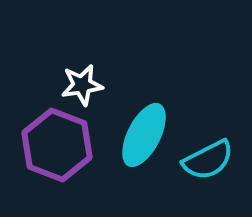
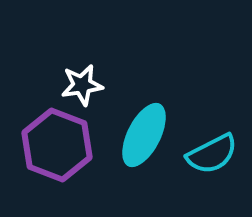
cyan semicircle: moved 4 px right, 6 px up
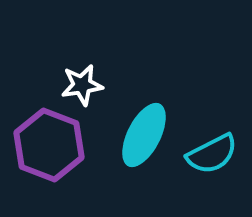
purple hexagon: moved 8 px left
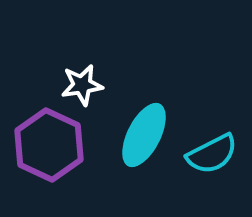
purple hexagon: rotated 4 degrees clockwise
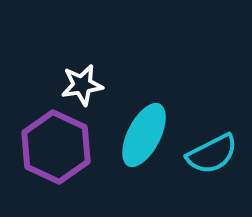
purple hexagon: moved 7 px right, 2 px down
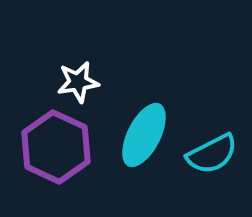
white star: moved 4 px left, 3 px up
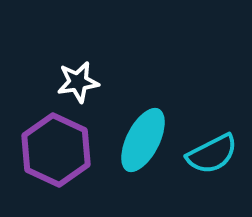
cyan ellipse: moved 1 px left, 5 px down
purple hexagon: moved 3 px down
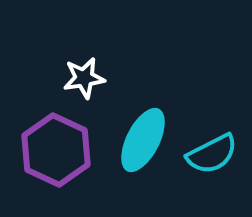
white star: moved 6 px right, 4 px up
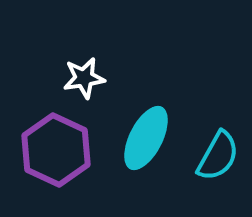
cyan ellipse: moved 3 px right, 2 px up
cyan semicircle: moved 6 px right, 2 px down; rotated 34 degrees counterclockwise
